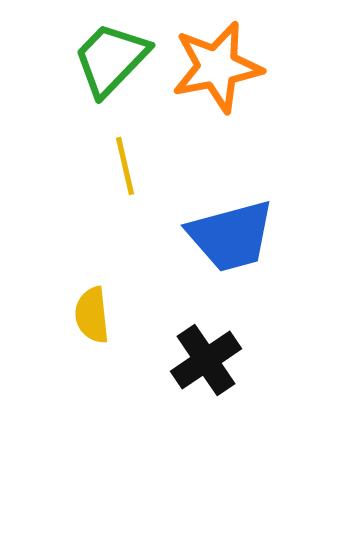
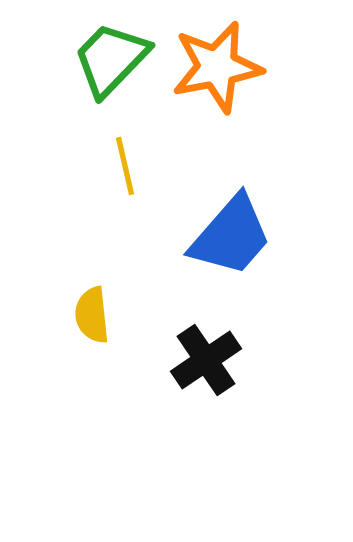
blue trapezoid: rotated 34 degrees counterclockwise
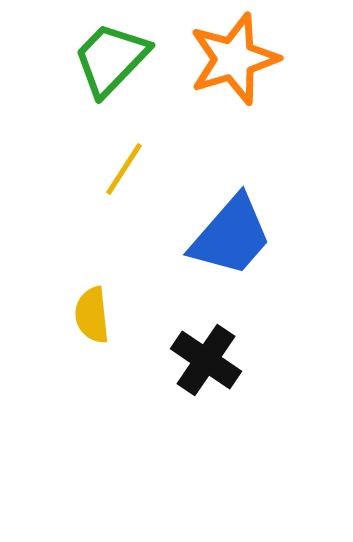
orange star: moved 17 px right, 8 px up; rotated 6 degrees counterclockwise
yellow line: moved 1 px left, 3 px down; rotated 46 degrees clockwise
black cross: rotated 22 degrees counterclockwise
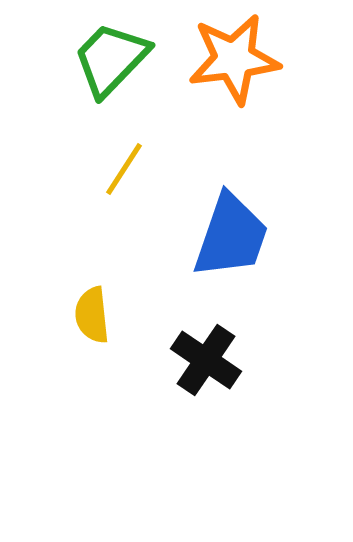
orange star: rotated 10 degrees clockwise
blue trapezoid: rotated 22 degrees counterclockwise
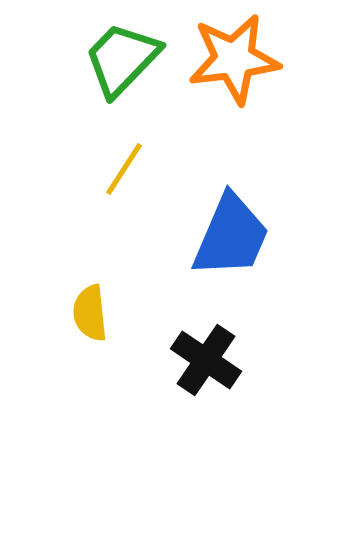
green trapezoid: moved 11 px right
blue trapezoid: rotated 4 degrees clockwise
yellow semicircle: moved 2 px left, 2 px up
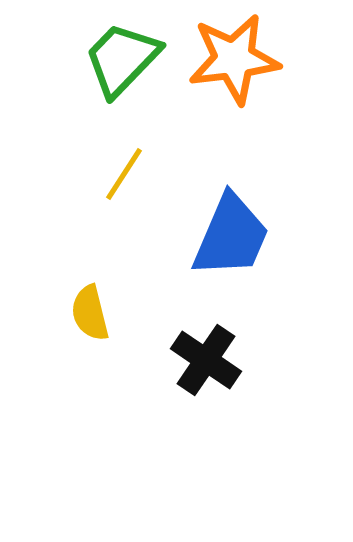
yellow line: moved 5 px down
yellow semicircle: rotated 8 degrees counterclockwise
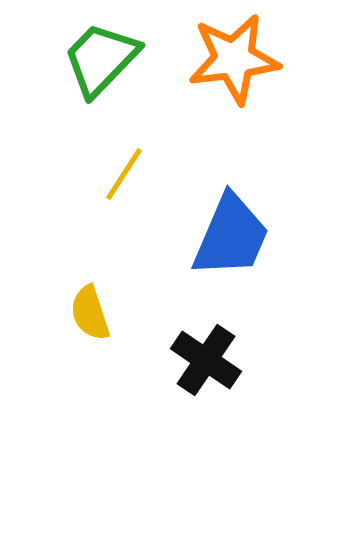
green trapezoid: moved 21 px left
yellow semicircle: rotated 4 degrees counterclockwise
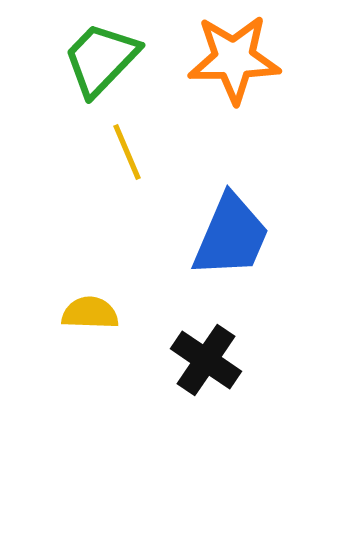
orange star: rotated 6 degrees clockwise
yellow line: moved 3 px right, 22 px up; rotated 56 degrees counterclockwise
yellow semicircle: rotated 110 degrees clockwise
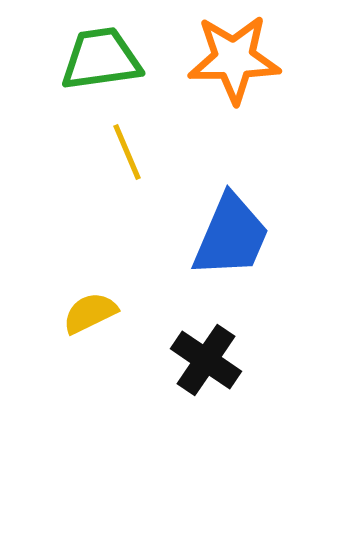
green trapezoid: rotated 38 degrees clockwise
yellow semicircle: rotated 28 degrees counterclockwise
